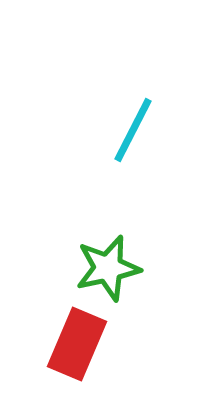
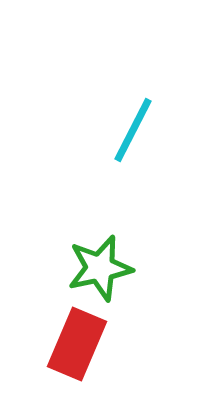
green star: moved 8 px left
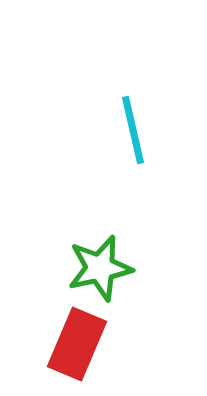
cyan line: rotated 40 degrees counterclockwise
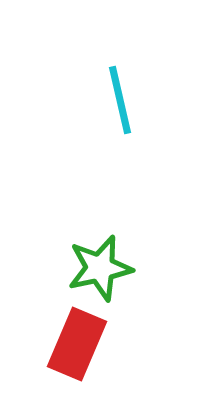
cyan line: moved 13 px left, 30 px up
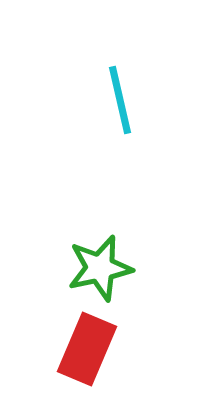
red rectangle: moved 10 px right, 5 px down
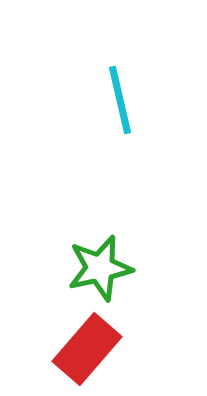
red rectangle: rotated 18 degrees clockwise
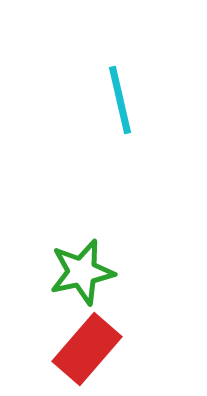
green star: moved 18 px left, 4 px down
